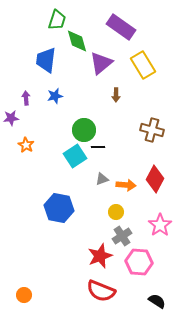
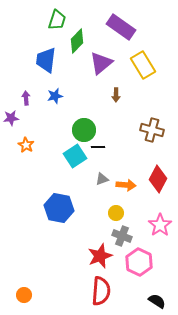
green diamond: rotated 60 degrees clockwise
red diamond: moved 3 px right
yellow circle: moved 1 px down
gray cross: rotated 36 degrees counterclockwise
pink hexagon: rotated 20 degrees clockwise
red semicircle: rotated 108 degrees counterclockwise
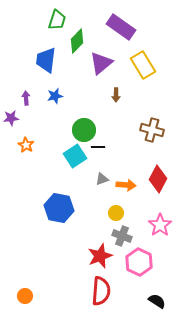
orange circle: moved 1 px right, 1 px down
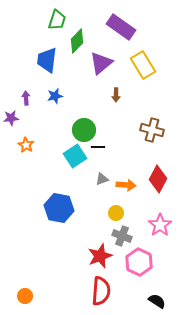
blue trapezoid: moved 1 px right
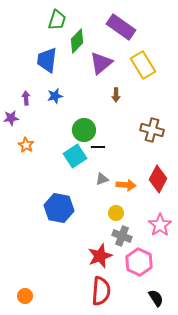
black semicircle: moved 1 px left, 3 px up; rotated 24 degrees clockwise
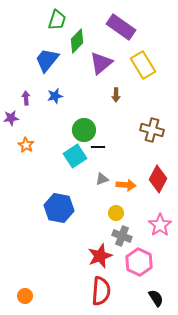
blue trapezoid: rotated 32 degrees clockwise
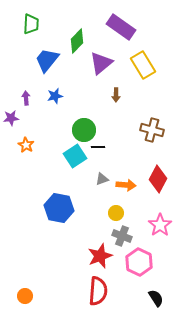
green trapezoid: moved 26 px left, 4 px down; rotated 15 degrees counterclockwise
red semicircle: moved 3 px left
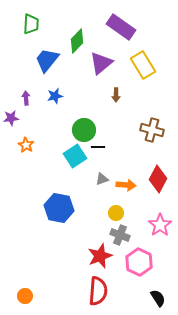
gray cross: moved 2 px left, 1 px up
black semicircle: moved 2 px right
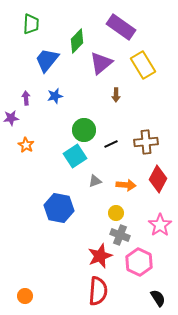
brown cross: moved 6 px left, 12 px down; rotated 20 degrees counterclockwise
black line: moved 13 px right, 3 px up; rotated 24 degrees counterclockwise
gray triangle: moved 7 px left, 2 px down
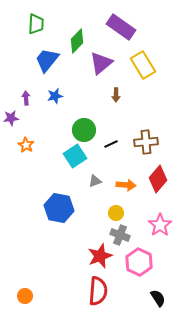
green trapezoid: moved 5 px right
red diamond: rotated 12 degrees clockwise
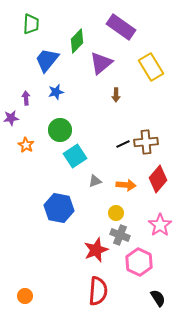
green trapezoid: moved 5 px left
yellow rectangle: moved 8 px right, 2 px down
blue star: moved 1 px right, 4 px up
green circle: moved 24 px left
black line: moved 12 px right
red star: moved 4 px left, 6 px up
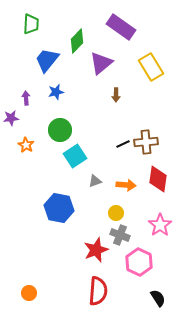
red diamond: rotated 32 degrees counterclockwise
orange circle: moved 4 px right, 3 px up
